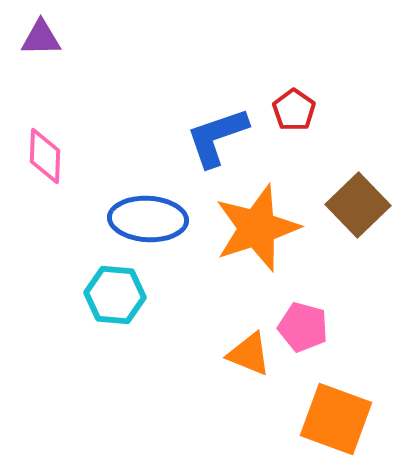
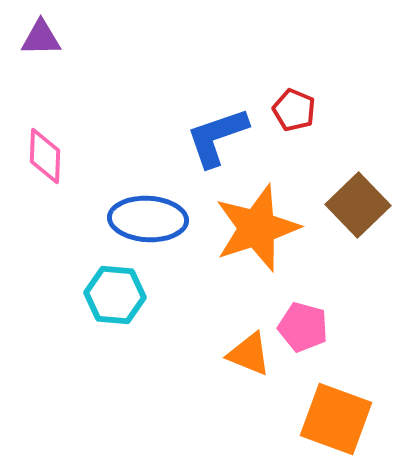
red pentagon: rotated 12 degrees counterclockwise
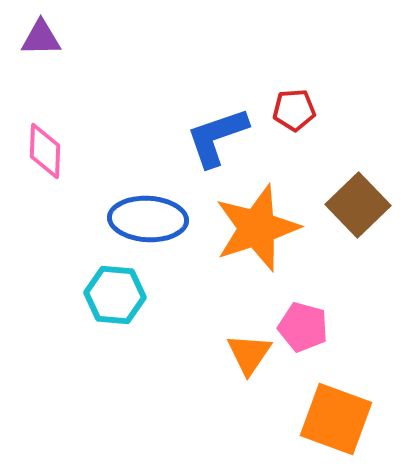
red pentagon: rotated 27 degrees counterclockwise
pink diamond: moved 5 px up
orange triangle: rotated 42 degrees clockwise
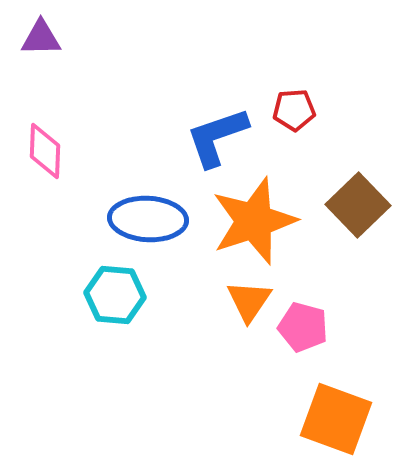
orange star: moved 3 px left, 7 px up
orange triangle: moved 53 px up
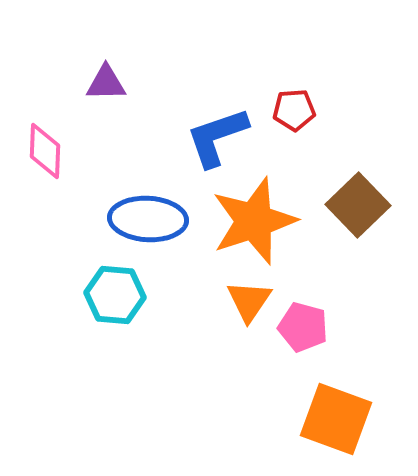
purple triangle: moved 65 px right, 45 px down
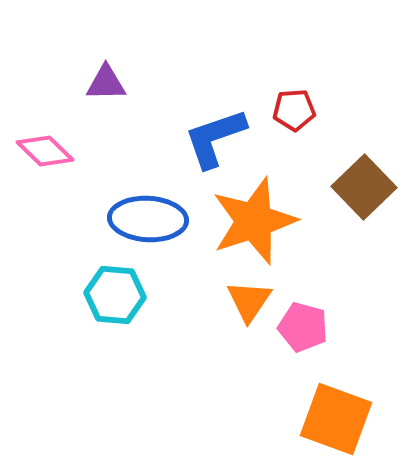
blue L-shape: moved 2 px left, 1 px down
pink diamond: rotated 48 degrees counterclockwise
brown square: moved 6 px right, 18 px up
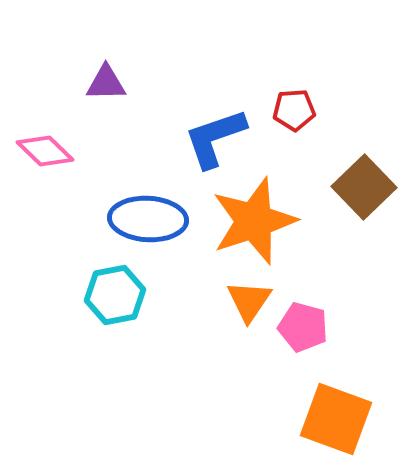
cyan hexagon: rotated 16 degrees counterclockwise
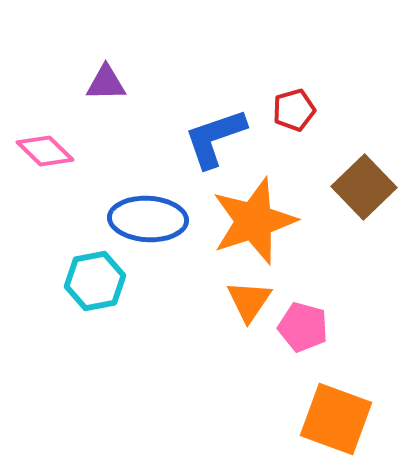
red pentagon: rotated 12 degrees counterclockwise
cyan hexagon: moved 20 px left, 14 px up
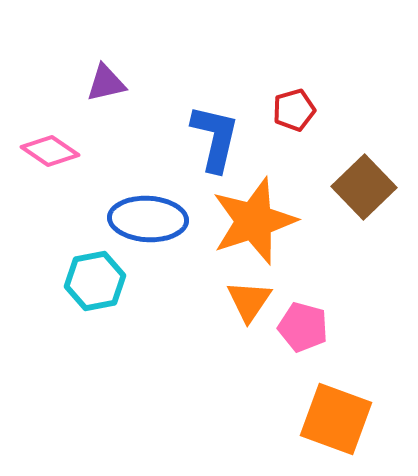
purple triangle: rotated 12 degrees counterclockwise
blue L-shape: rotated 122 degrees clockwise
pink diamond: moved 5 px right; rotated 10 degrees counterclockwise
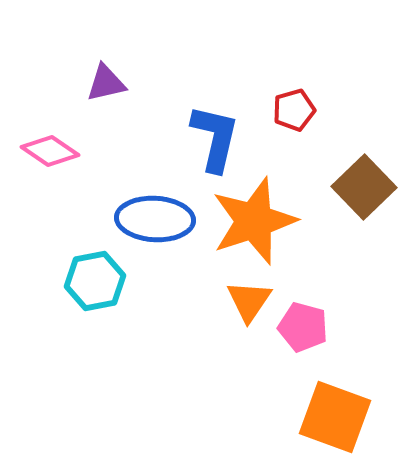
blue ellipse: moved 7 px right
orange square: moved 1 px left, 2 px up
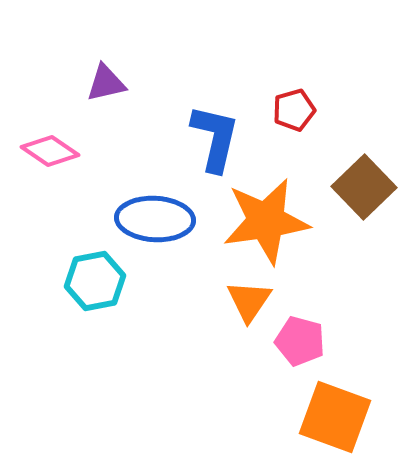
orange star: moved 12 px right; rotated 10 degrees clockwise
pink pentagon: moved 3 px left, 14 px down
